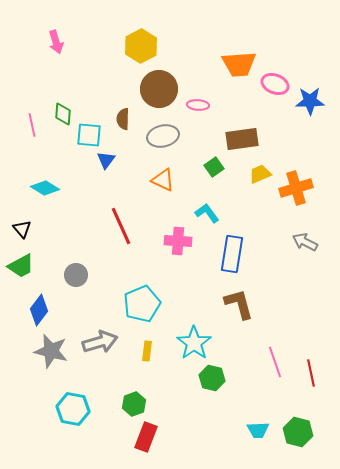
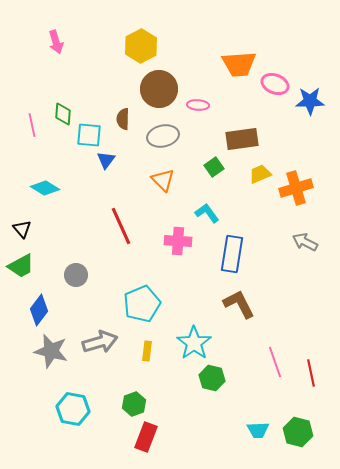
orange triangle at (163, 180): rotated 20 degrees clockwise
brown L-shape at (239, 304): rotated 12 degrees counterclockwise
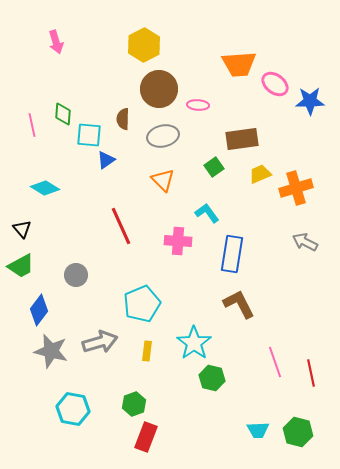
yellow hexagon at (141, 46): moved 3 px right, 1 px up
pink ellipse at (275, 84): rotated 16 degrees clockwise
blue triangle at (106, 160): rotated 18 degrees clockwise
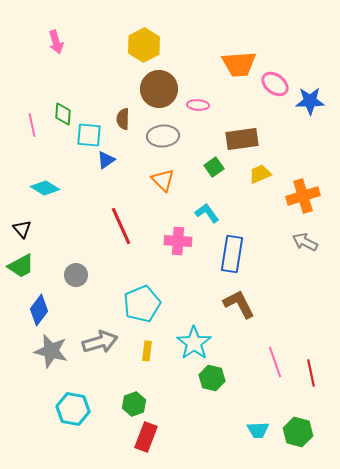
gray ellipse at (163, 136): rotated 8 degrees clockwise
orange cross at (296, 188): moved 7 px right, 8 px down
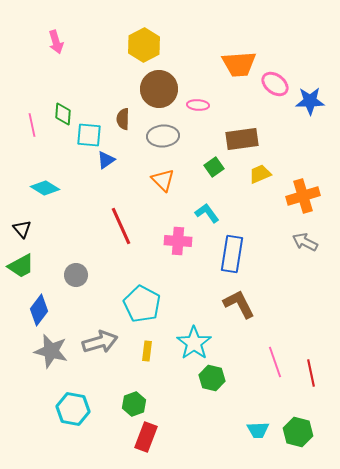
cyan pentagon at (142, 304): rotated 21 degrees counterclockwise
